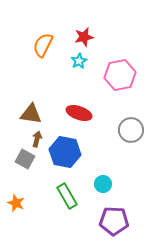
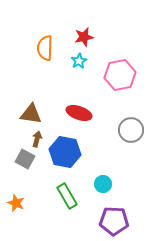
orange semicircle: moved 2 px right, 3 px down; rotated 25 degrees counterclockwise
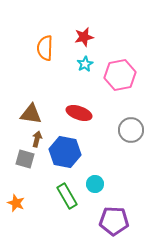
cyan star: moved 6 px right, 3 px down
gray square: rotated 12 degrees counterclockwise
cyan circle: moved 8 px left
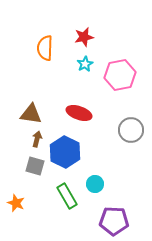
blue hexagon: rotated 16 degrees clockwise
gray square: moved 10 px right, 7 px down
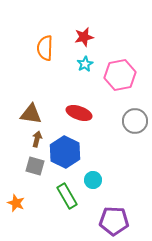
gray circle: moved 4 px right, 9 px up
cyan circle: moved 2 px left, 4 px up
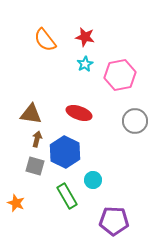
red star: moved 1 px right; rotated 24 degrees clockwise
orange semicircle: moved 8 px up; rotated 40 degrees counterclockwise
